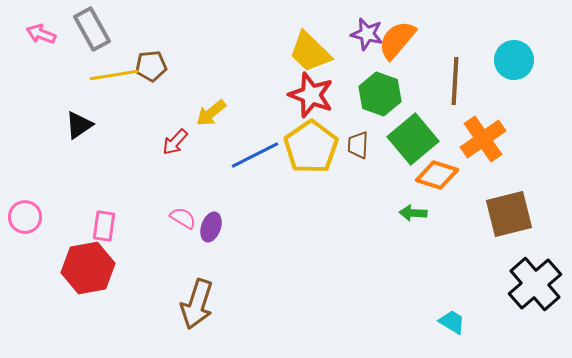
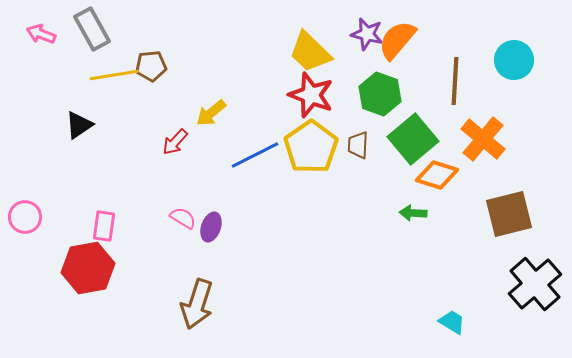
orange cross: rotated 15 degrees counterclockwise
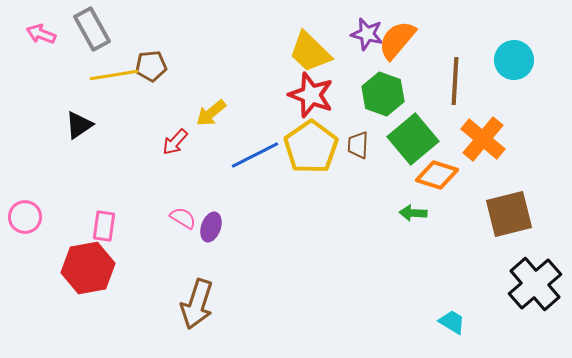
green hexagon: moved 3 px right
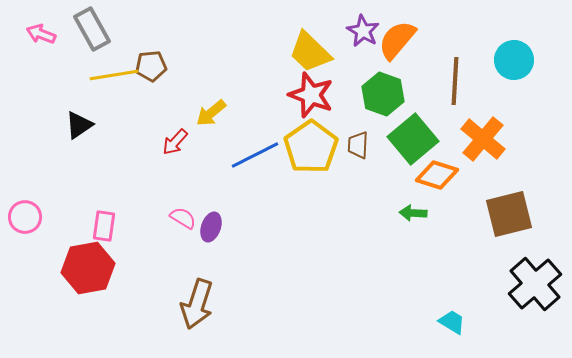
purple star: moved 4 px left, 3 px up; rotated 16 degrees clockwise
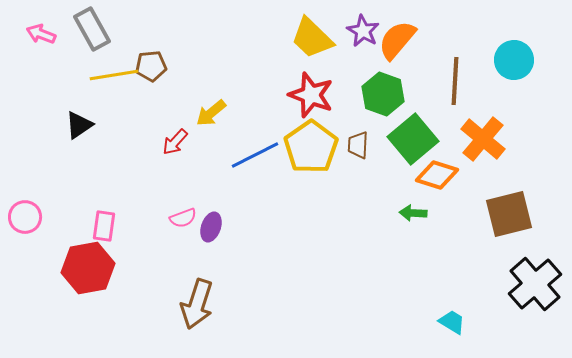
yellow trapezoid: moved 2 px right, 14 px up
pink semicircle: rotated 128 degrees clockwise
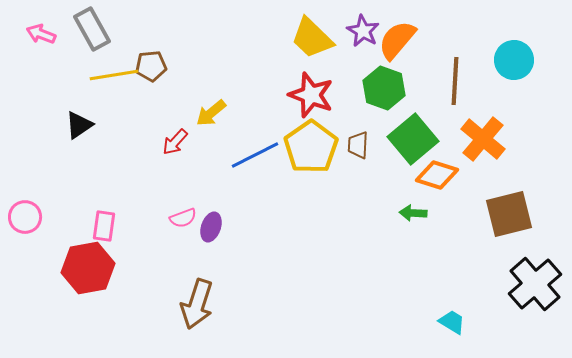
green hexagon: moved 1 px right, 6 px up
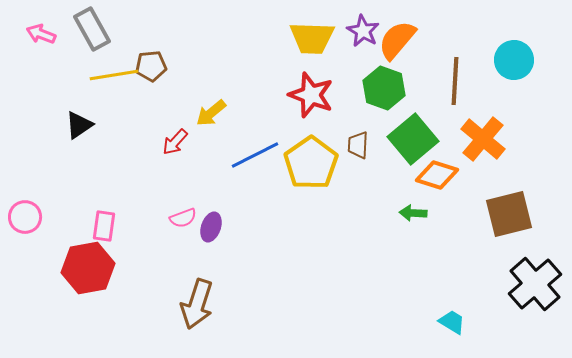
yellow trapezoid: rotated 42 degrees counterclockwise
yellow pentagon: moved 16 px down
